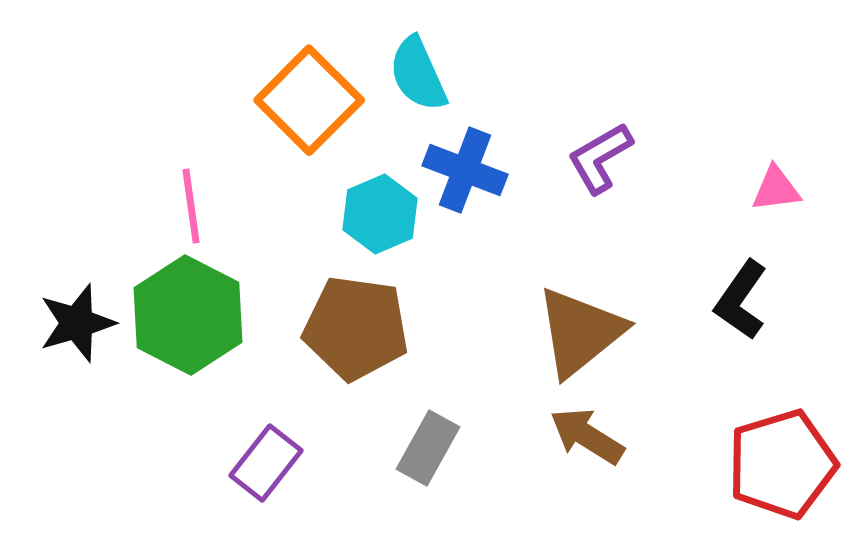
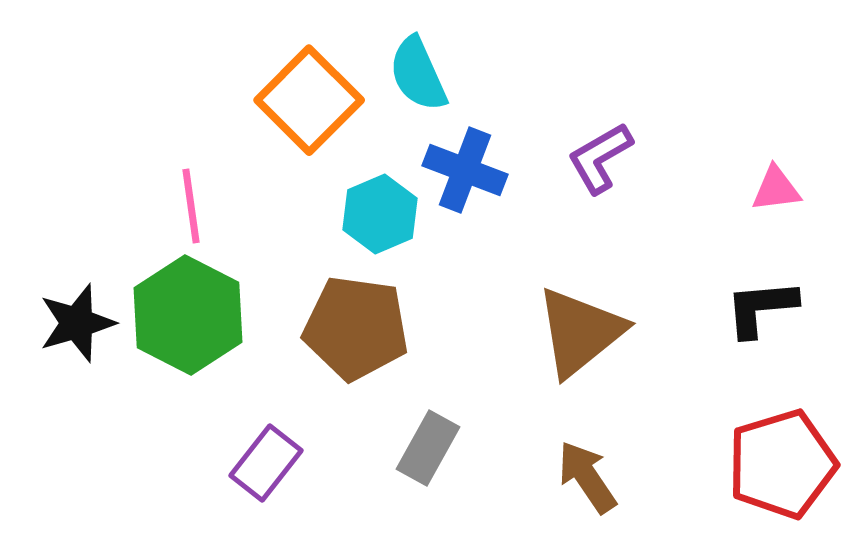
black L-shape: moved 20 px right, 8 px down; rotated 50 degrees clockwise
brown arrow: moved 41 px down; rotated 24 degrees clockwise
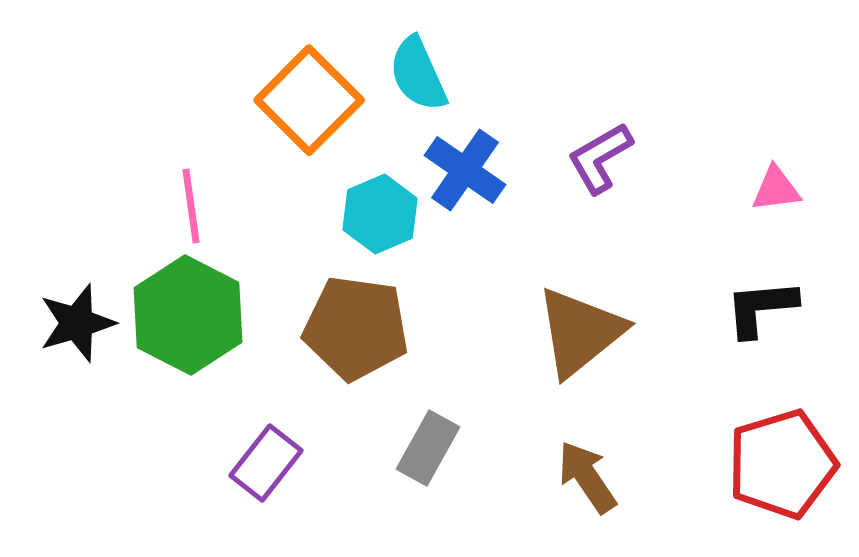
blue cross: rotated 14 degrees clockwise
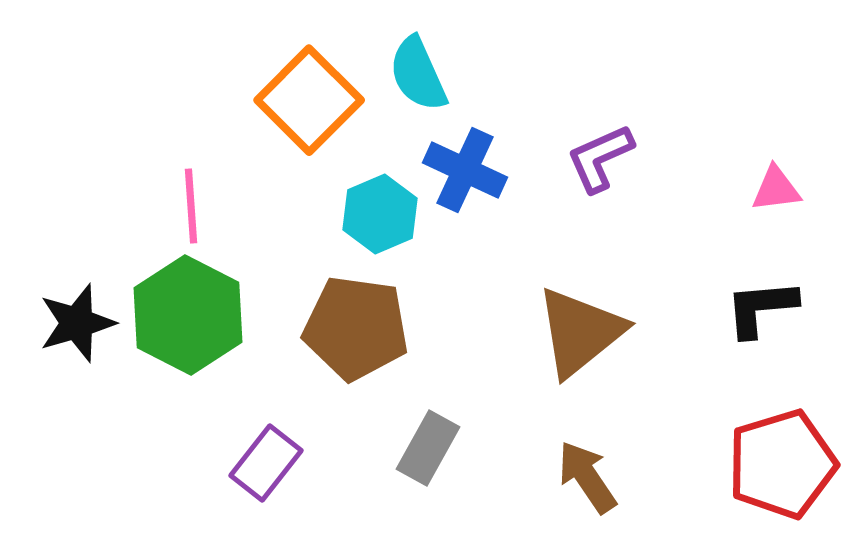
purple L-shape: rotated 6 degrees clockwise
blue cross: rotated 10 degrees counterclockwise
pink line: rotated 4 degrees clockwise
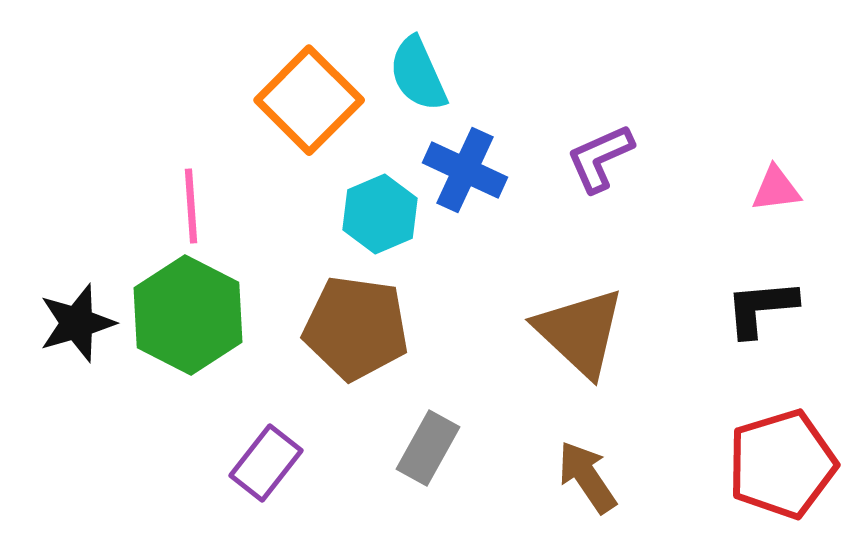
brown triangle: rotated 38 degrees counterclockwise
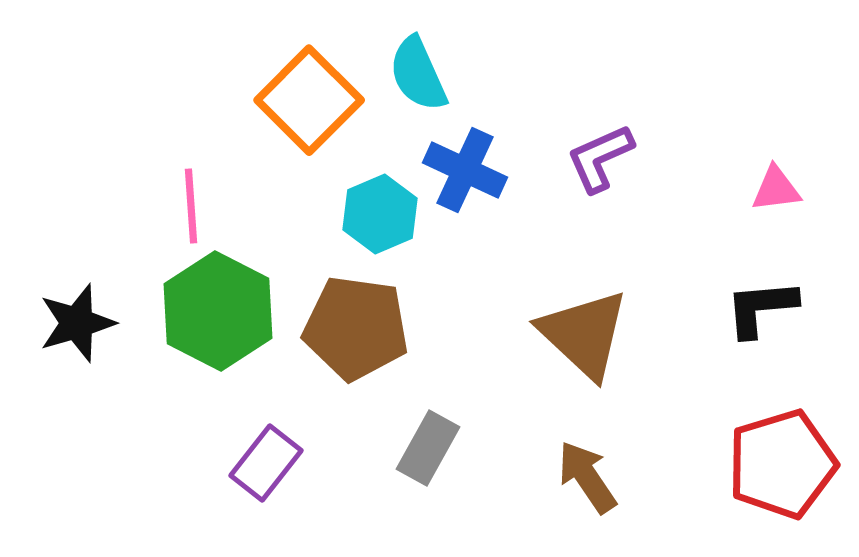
green hexagon: moved 30 px right, 4 px up
brown triangle: moved 4 px right, 2 px down
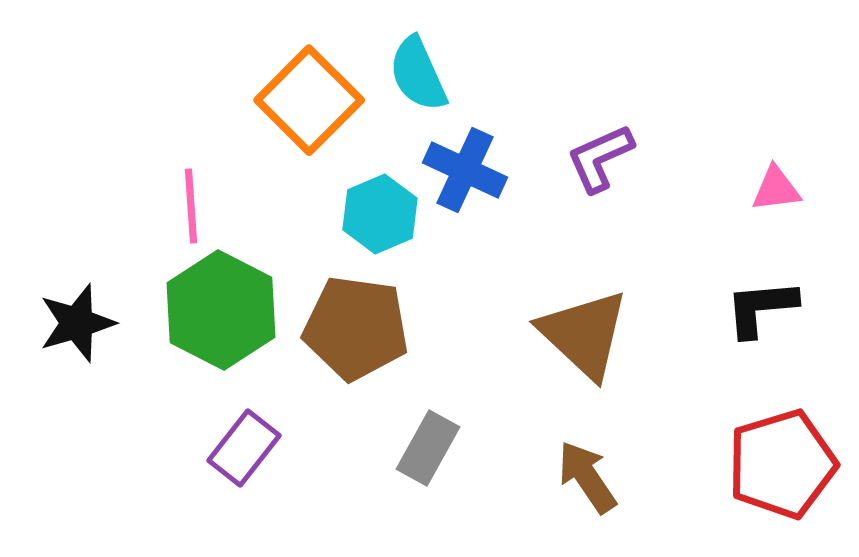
green hexagon: moved 3 px right, 1 px up
purple rectangle: moved 22 px left, 15 px up
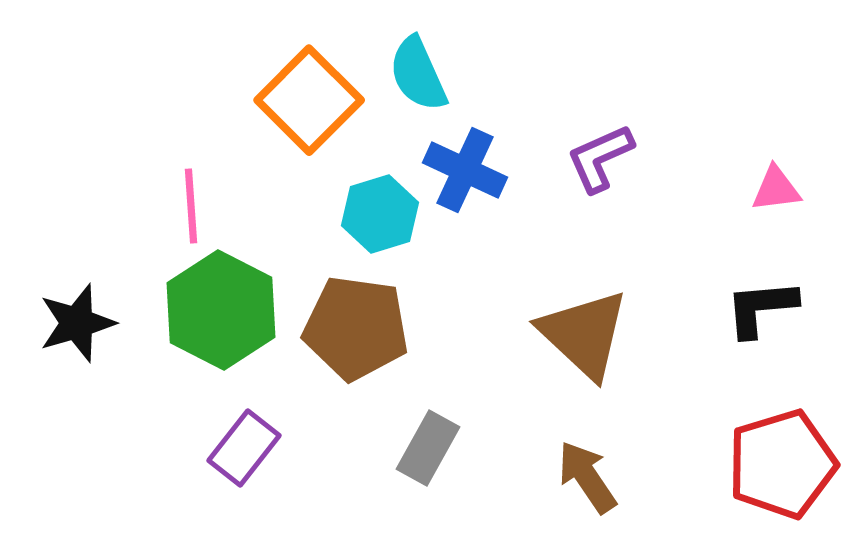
cyan hexagon: rotated 6 degrees clockwise
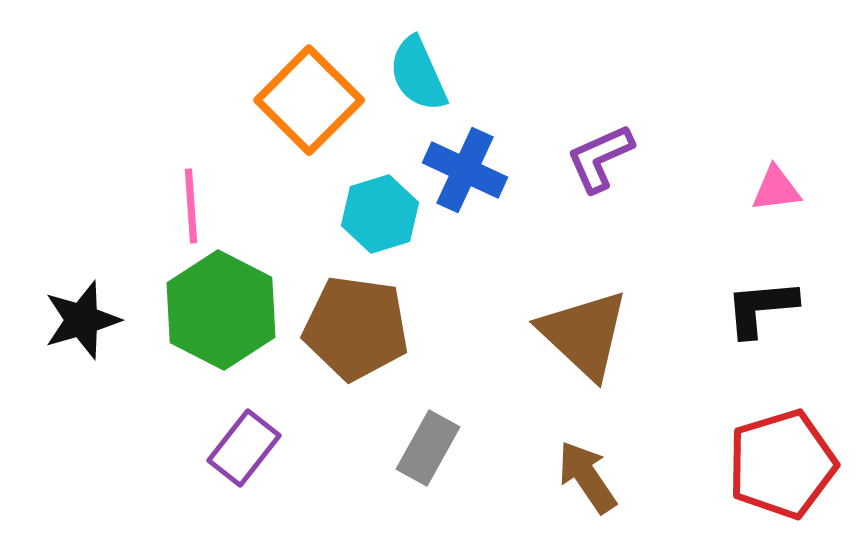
black star: moved 5 px right, 3 px up
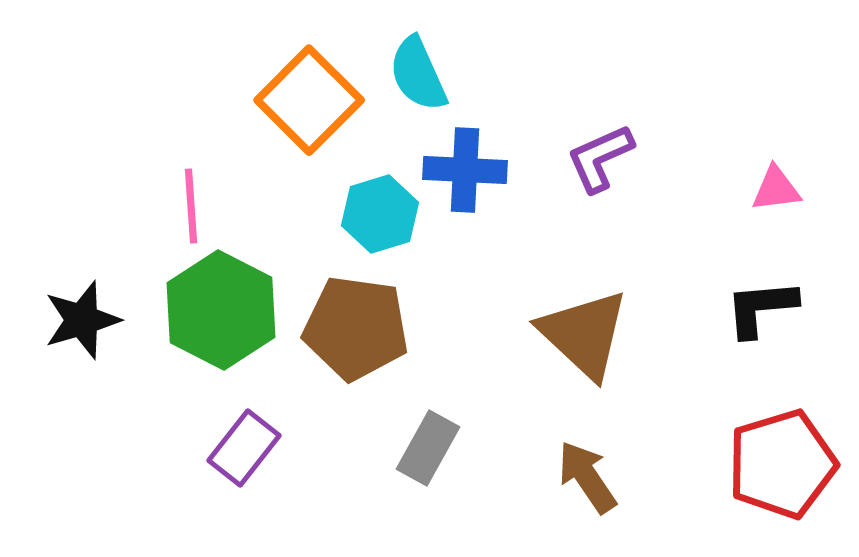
blue cross: rotated 22 degrees counterclockwise
